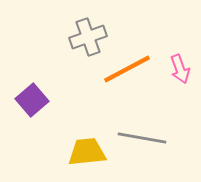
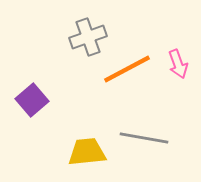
pink arrow: moved 2 px left, 5 px up
gray line: moved 2 px right
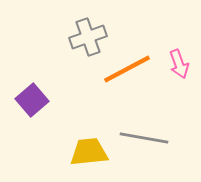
pink arrow: moved 1 px right
yellow trapezoid: moved 2 px right
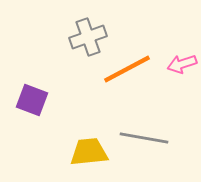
pink arrow: moved 3 px right; rotated 92 degrees clockwise
purple square: rotated 28 degrees counterclockwise
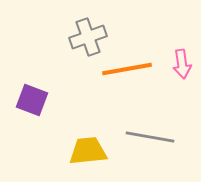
pink arrow: rotated 80 degrees counterclockwise
orange line: rotated 18 degrees clockwise
gray line: moved 6 px right, 1 px up
yellow trapezoid: moved 1 px left, 1 px up
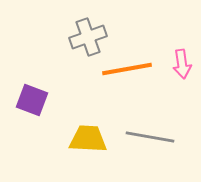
yellow trapezoid: moved 12 px up; rotated 9 degrees clockwise
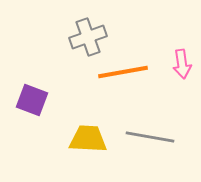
orange line: moved 4 px left, 3 px down
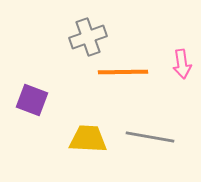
orange line: rotated 9 degrees clockwise
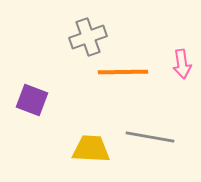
yellow trapezoid: moved 3 px right, 10 px down
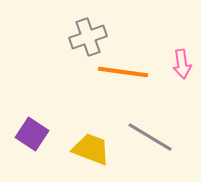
orange line: rotated 9 degrees clockwise
purple square: moved 34 px down; rotated 12 degrees clockwise
gray line: rotated 21 degrees clockwise
yellow trapezoid: rotated 18 degrees clockwise
